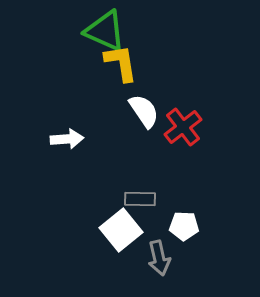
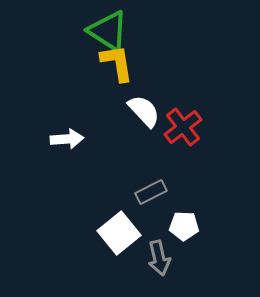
green triangle: moved 3 px right; rotated 9 degrees clockwise
yellow L-shape: moved 4 px left
white semicircle: rotated 9 degrees counterclockwise
gray rectangle: moved 11 px right, 7 px up; rotated 28 degrees counterclockwise
white square: moved 2 px left, 3 px down
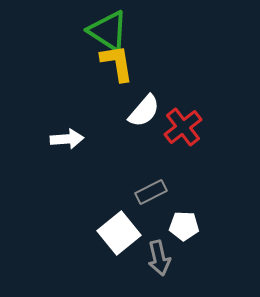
white semicircle: rotated 84 degrees clockwise
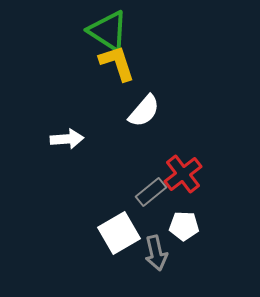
yellow L-shape: rotated 9 degrees counterclockwise
red cross: moved 47 px down
gray rectangle: rotated 12 degrees counterclockwise
white square: rotated 9 degrees clockwise
gray arrow: moved 3 px left, 5 px up
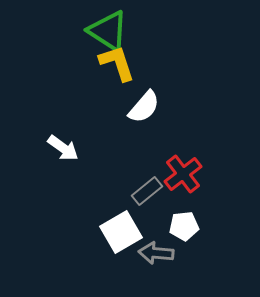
white semicircle: moved 4 px up
white arrow: moved 4 px left, 9 px down; rotated 40 degrees clockwise
gray rectangle: moved 4 px left, 1 px up
white pentagon: rotated 8 degrees counterclockwise
white square: moved 2 px right, 1 px up
gray arrow: rotated 108 degrees clockwise
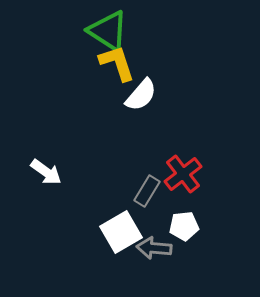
white semicircle: moved 3 px left, 12 px up
white arrow: moved 17 px left, 24 px down
gray rectangle: rotated 20 degrees counterclockwise
gray arrow: moved 2 px left, 5 px up
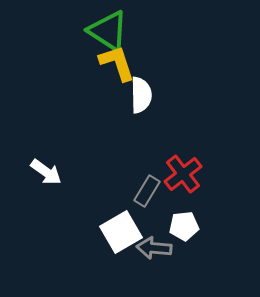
white semicircle: rotated 42 degrees counterclockwise
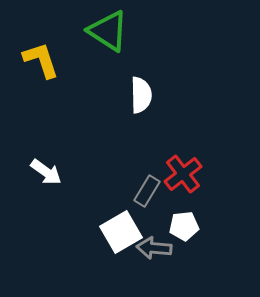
yellow L-shape: moved 76 px left, 3 px up
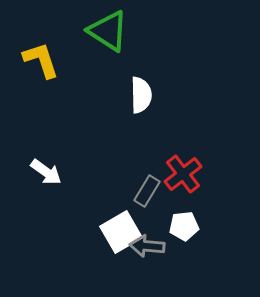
gray arrow: moved 7 px left, 2 px up
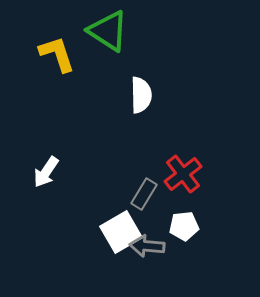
yellow L-shape: moved 16 px right, 6 px up
white arrow: rotated 88 degrees clockwise
gray rectangle: moved 3 px left, 3 px down
